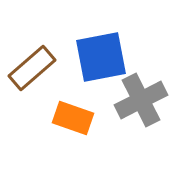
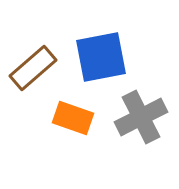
brown rectangle: moved 1 px right
gray cross: moved 17 px down
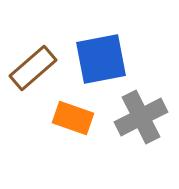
blue square: moved 2 px down
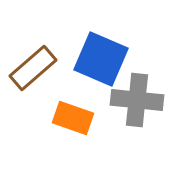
blue square: rotated 34 degrees clockwise
gray cross: moved 4 px left, 17 px up; rotated 33 degrees clockwise
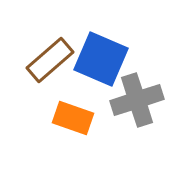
brown rectangle: moved 17 px right, 8 px up
gray cross: rotated 24 degrees counterclockwise
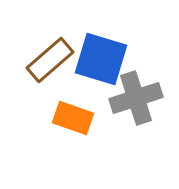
blue square: rotated 6 degrees counterclockwise
gray cross: moved 1 px left, 2 px up
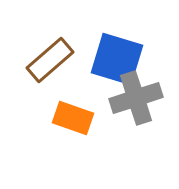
blue square: moved 16 px right
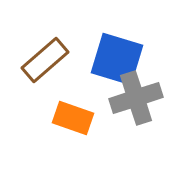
brown rectangle: moved 5 px left
